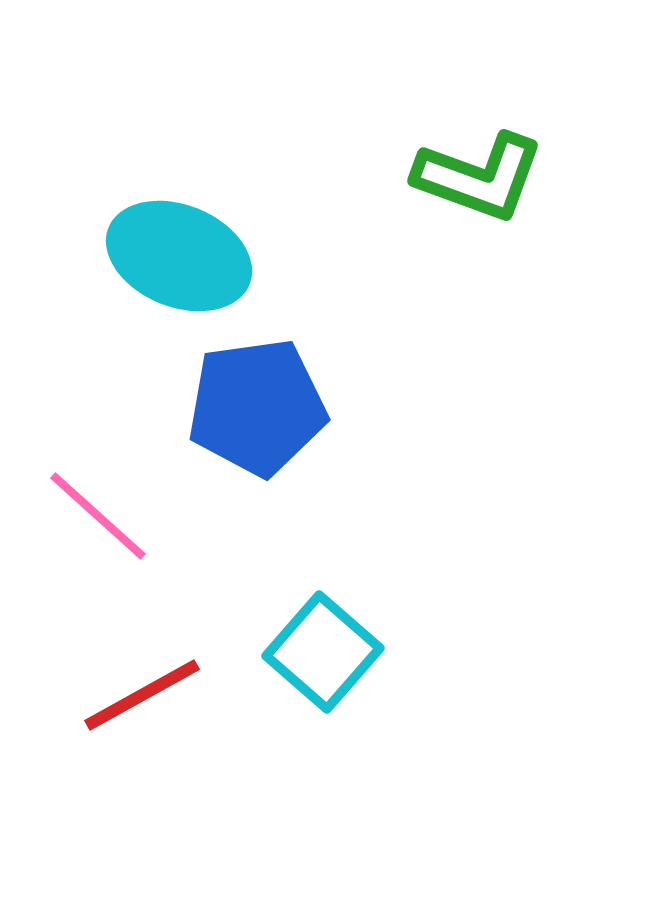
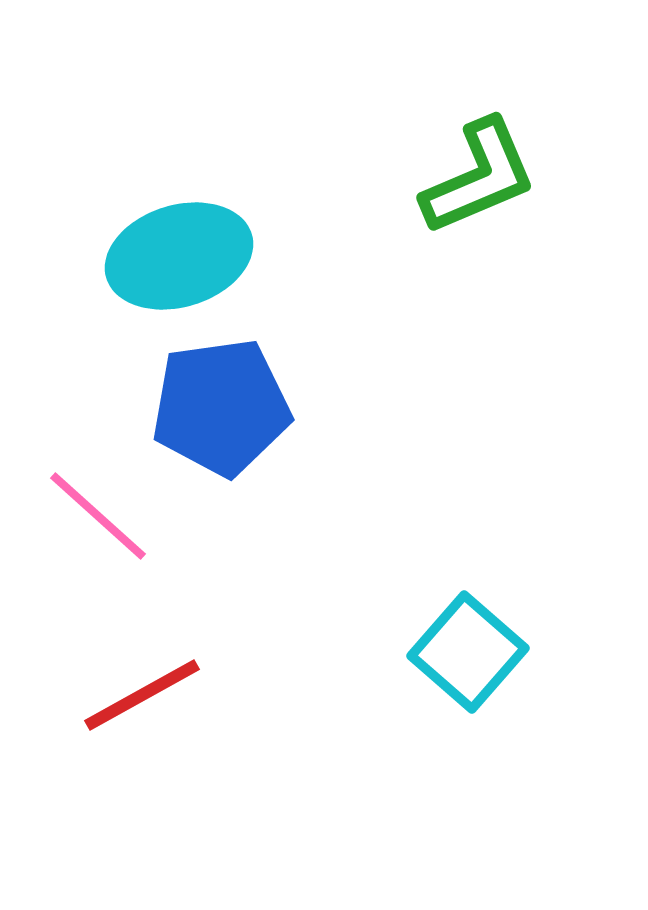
green L-shape: rotated 43 degrees counterclockwise
cyan ellipse: rotated 39 degrees counterclockwise
blue pentagon: moved 36 px left
cyan square: moved 145 px right
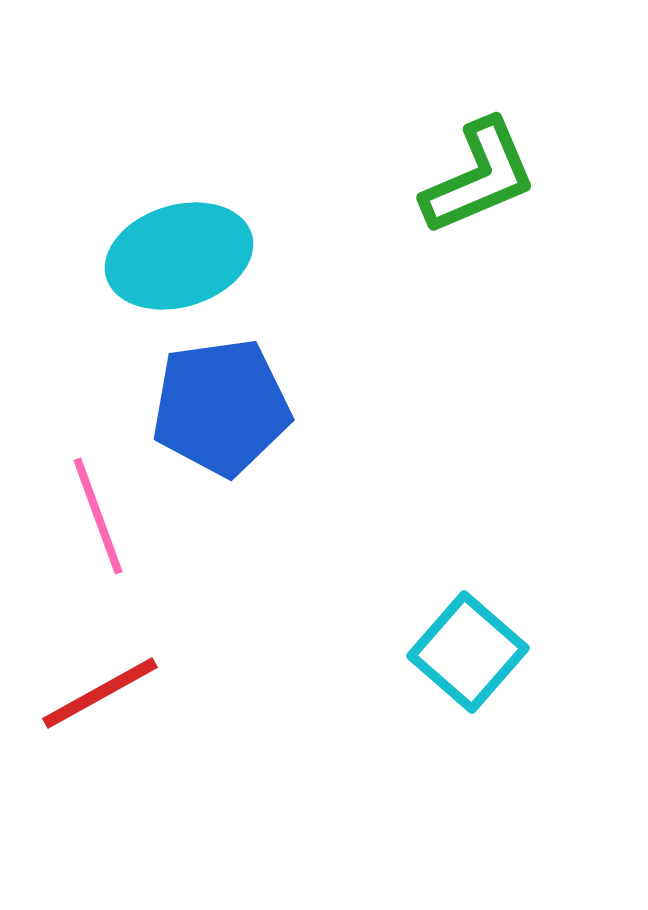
pink line: rotated 28 degrees clockwise
red line: moved 42 px left, 2 px up
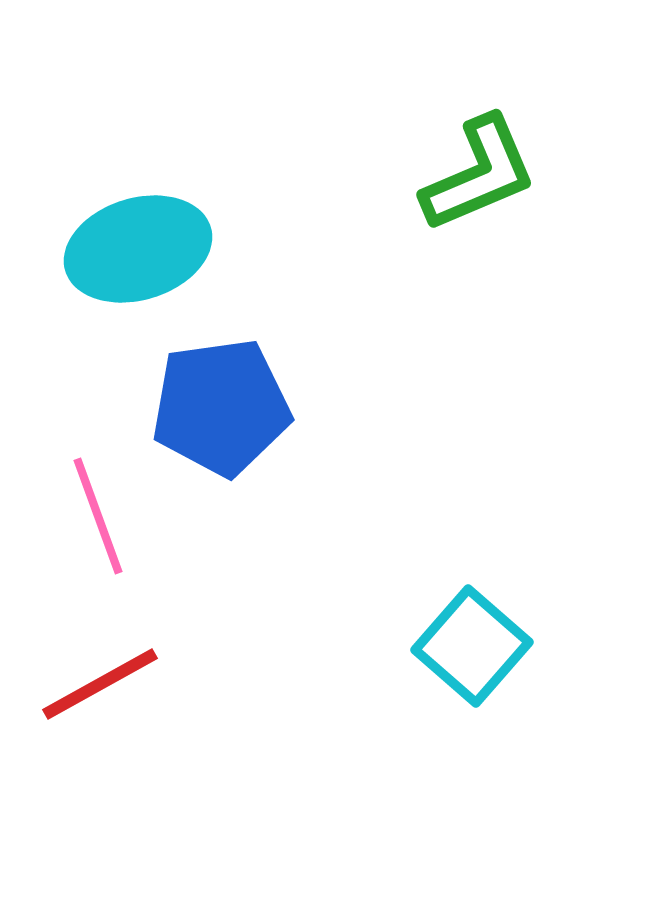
green L-shape: moved 3 px up
cyan ellipse: moved 41 px left, 7 px up
cyan square: moved 4 px right, 6 px up
red line: moved 9 px up
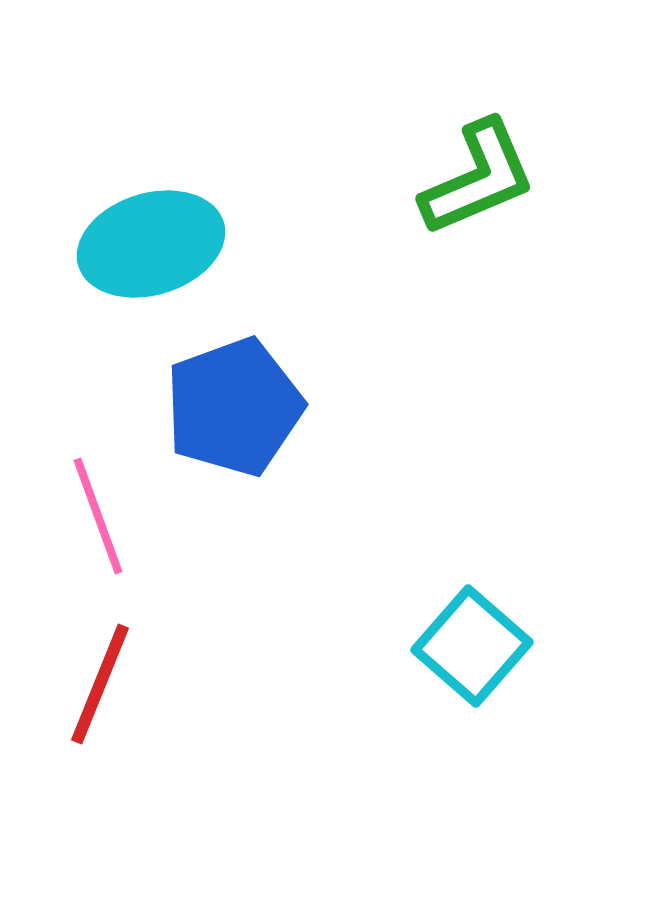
green L-shape: moved 1 px left, 4 px down
cyan ellipse: moved 13 px right, 5 px up
blue pentagon: moved 13 px right; rotated 12 degrees counterclockwise
red line: rotated 39 degrees counterclockwise
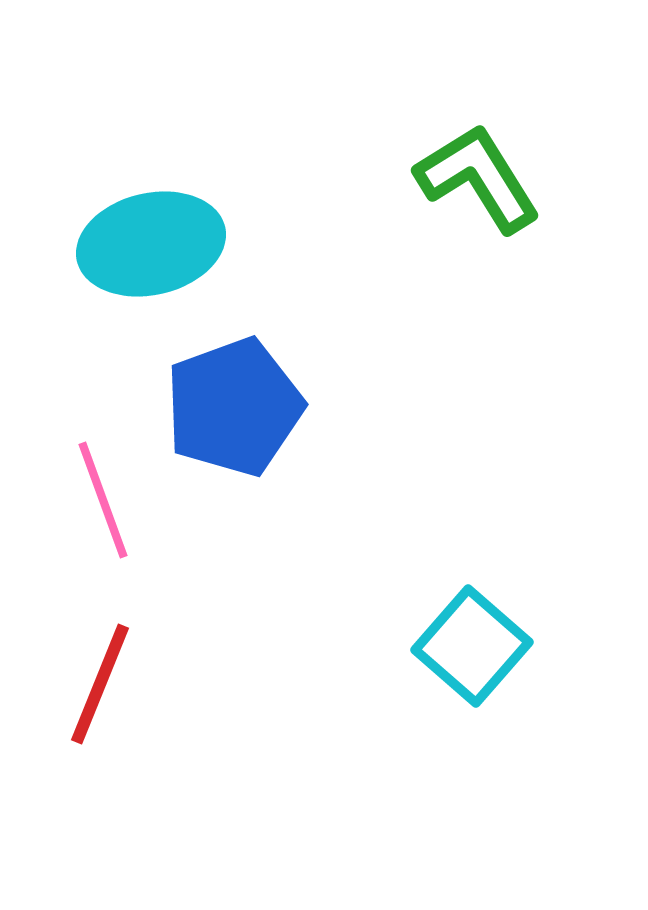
green L-shape: rotated 99 degrees counterclockwise
cyan ellipse: rotated 4 degrees clockwise
pink line: moved 5 px right, 16 px up
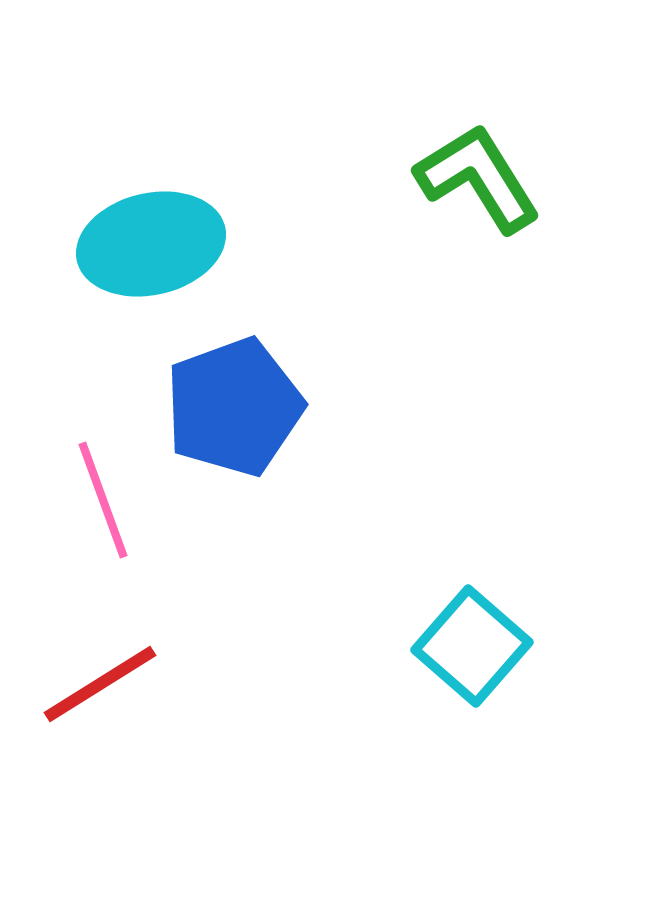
red line: rotated 36 degrees clockwise
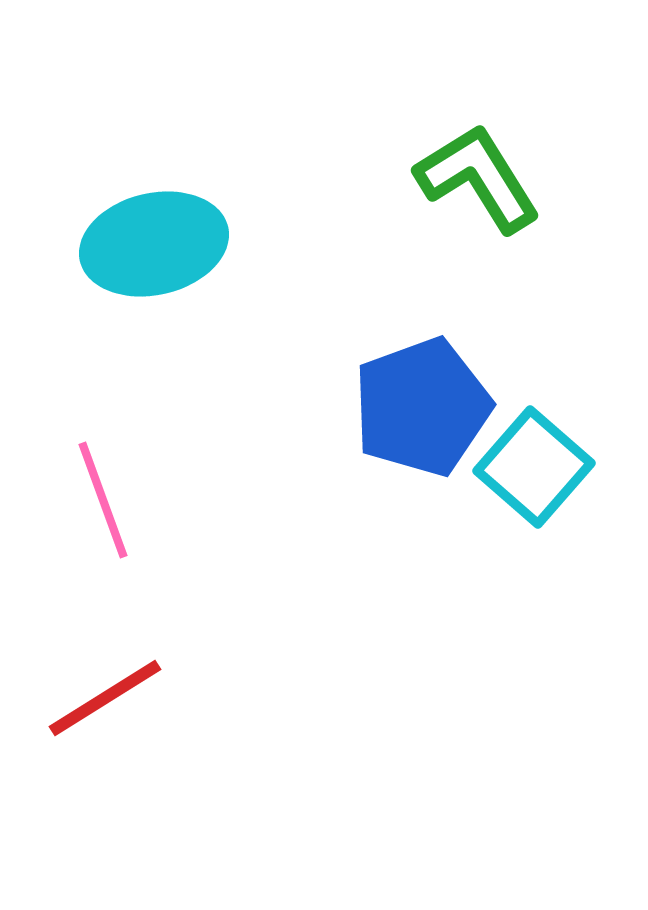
cyan ellipse: moved 3 px right
blue pentagon: moved 188 px right
cyan square: moved 62 px right, 179 px up
red line: moved 5 px right, 14 px down
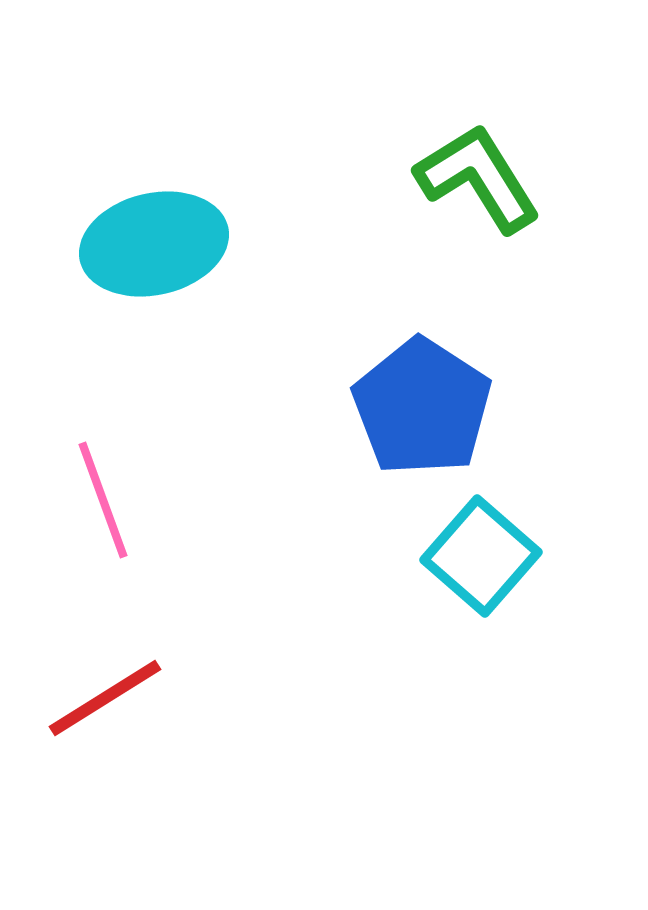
blue pentagon: rotated 19 degrees counterclockwise
cyan square: moved 53 px left, 89 px down
